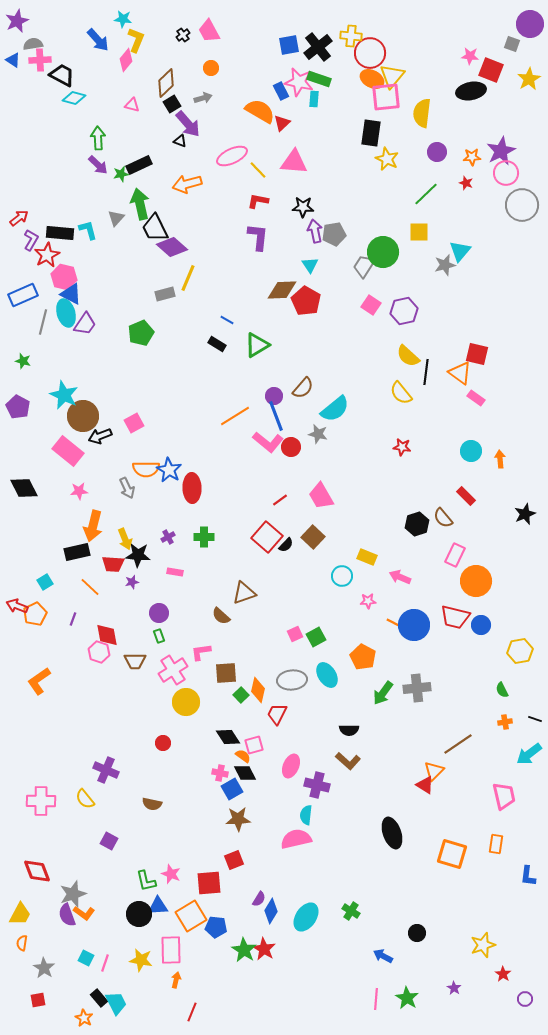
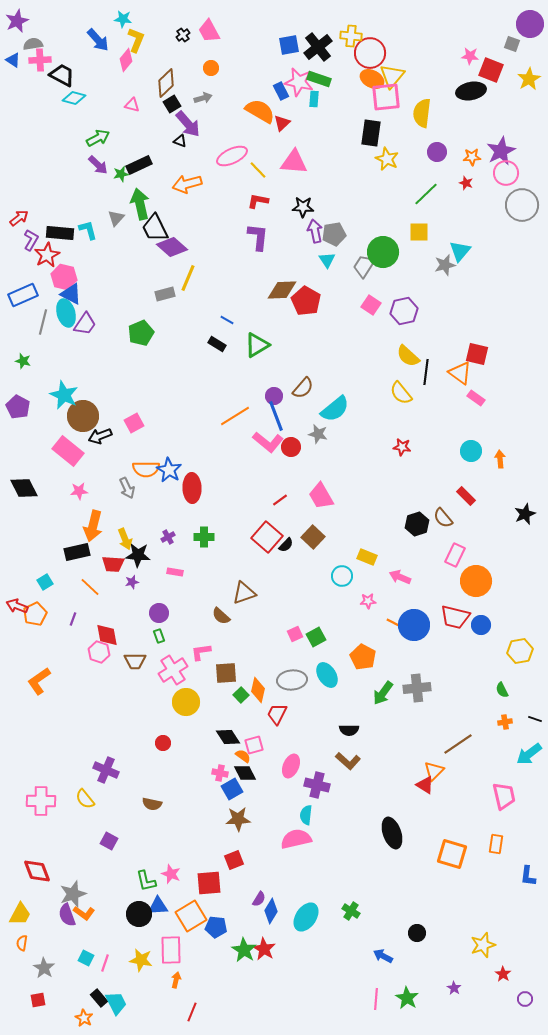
green arrow at (98, 138): rotated 65 degrees clockwise
cyan triangle at (310, 265): moved 17 px right, 5 px up
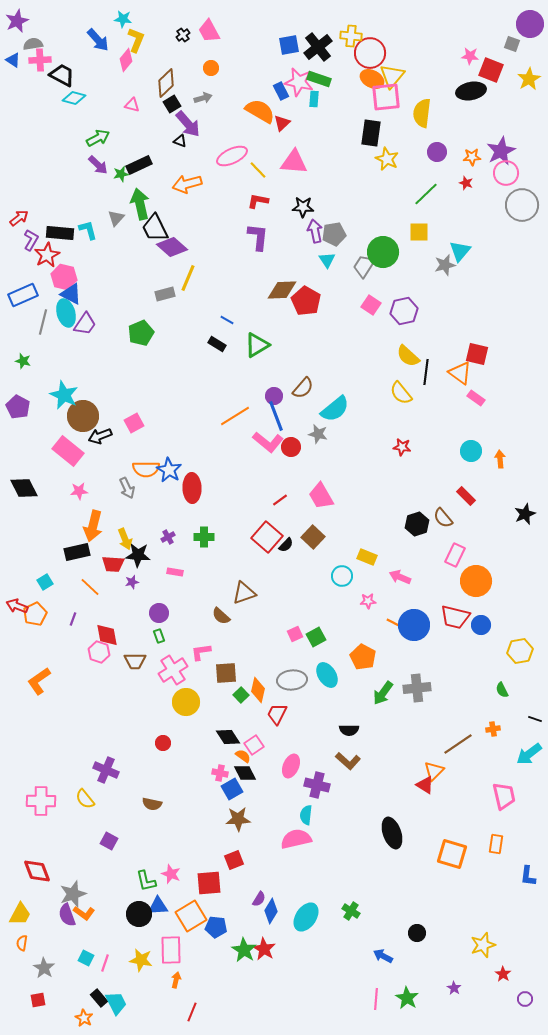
orange cross at (505, 722): moved 12 px left, 7 px down
pink square at (254, 745): rotated 18 degrees counterclockwise
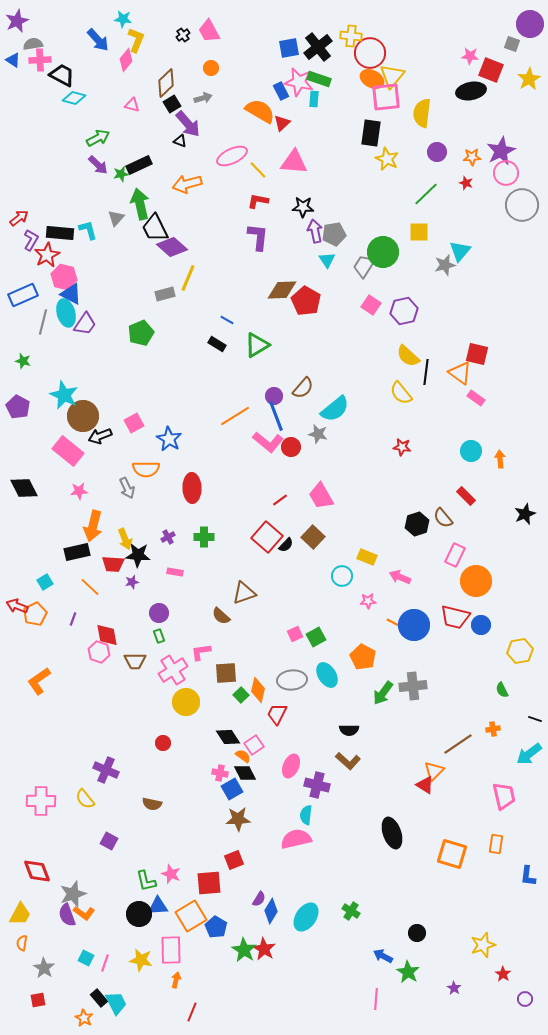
blue square at (289, 45): moved 3 px down
blue star at (169, 470): moved 31 px up
gray cross at (417, 688): moved 4 px left, 2 px up
blue pentagon at (216, 927): rotated 25 degrees clockwise
green star at (407, 998): moved 1 px right, 26 px up
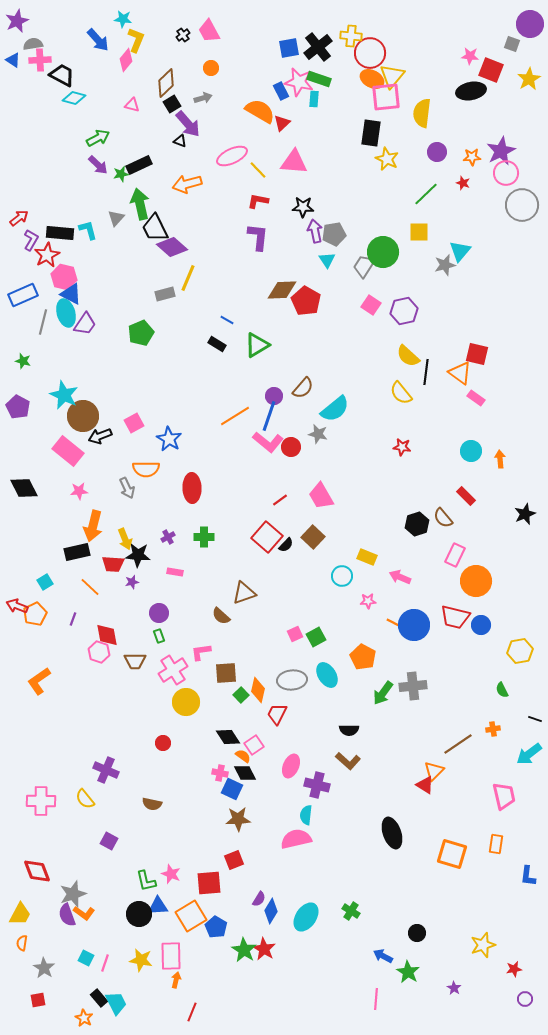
red star at (466, 183): moved 3 px left
blue line at (276, 416): moved 7 px left; rotated 40 degrees clockwise
blue square at (232, 789): rotated 35 degrees counterclockwise
pink rectangle at (171, 950): moved 6 px down
red star at (503, 974): moved 11 px right, 5 px up; rotated 28 degrees clockwise
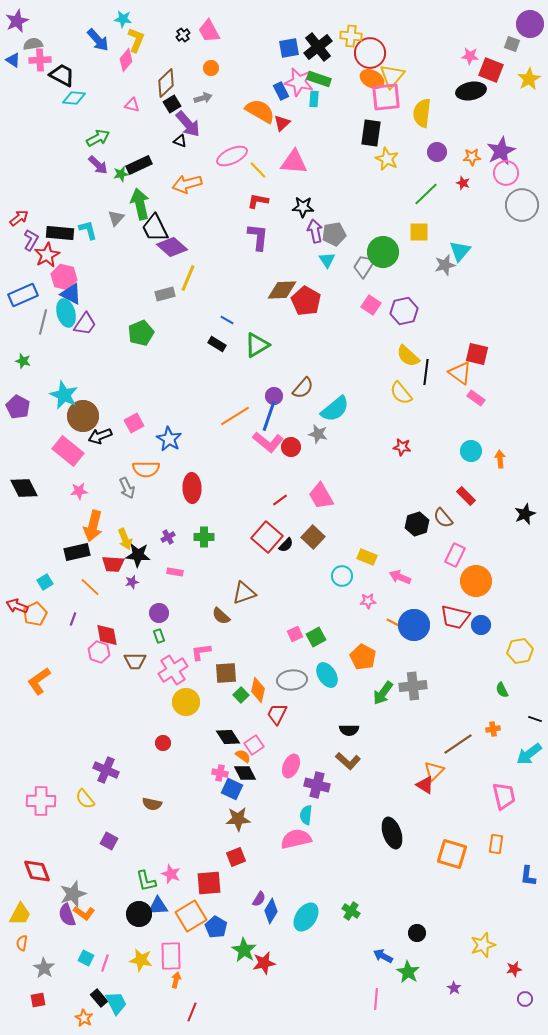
cyan diamond at (74, 98): rotated 10 degrees counterclockwise
red square at (234, 860): moved 2 px right, 3 px up
red star at (264, 949): moved 14 px down; rotated 30 degrees clockwise
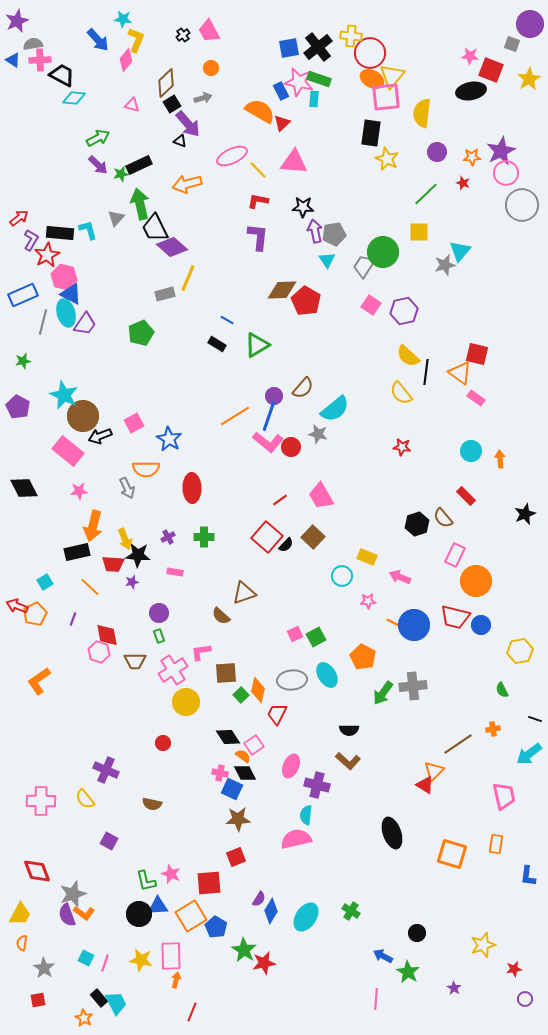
green star at (23, 361): rotated 28 degrees counterclockwise
